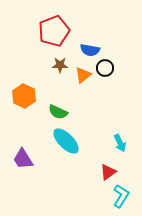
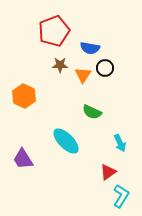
blue semicircle: moved 2 px up
orange triangle: rotated 18 degrees counterclockwise
green semicircle: moved 34 px right
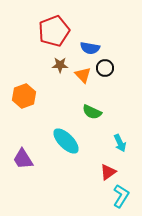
orange triangle: rotated 18 degrees counterclockwise
orange hexagon: rotated 15 degrees clockwise
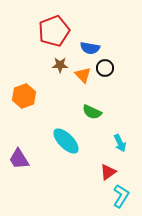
purple trapezoid: moved 4 px left
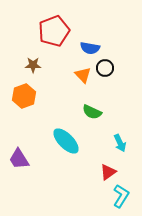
brown star: moved 27 px left
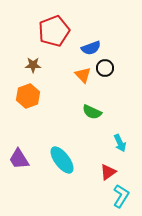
blue semicircle: moved 1 px right; rotated 30 degrees counterclockwise
orange hexagon: moved 4 px right
cyan ellipse: moved 4 px left, 19 px down; rotated 8 degrees clockwise
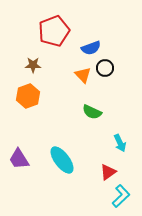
cyan L-shape: rotated 15 degrees clockwise
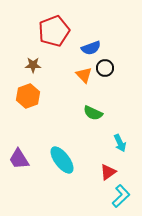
orange triangle: moved 1 px right
green semicircle: moved 1 px right, 1 px down
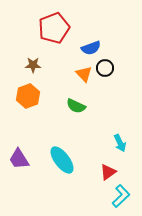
red pentagon: moved 3 px up
orange triangle: moved 1 px up
green semicircle: moved 17 px left, 7 px up
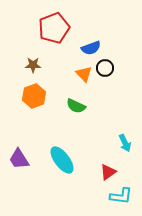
orange hexagon: moved 6 px right
cyan arrow: moved 5 px right
cyan L-shape: rotated 50 degrees clockwise
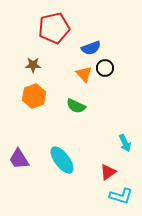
red pentagon: rotated 8 degrees clockwise
cyan L-shape: rotated 10 degrees clockwise
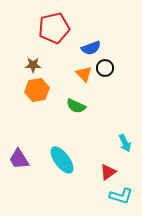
orange hexagon: moved 3 px right, 6 px up; rotated 10 degrees clockwise
